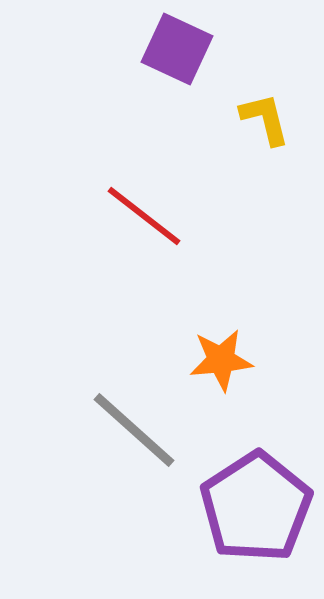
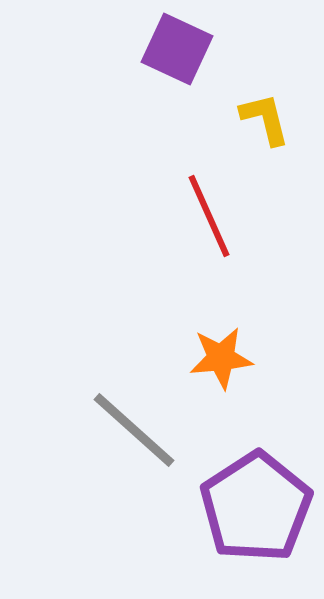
red line: moved 65 px right; rotated 28 degrees clockwise
orange star: moved 2 px up
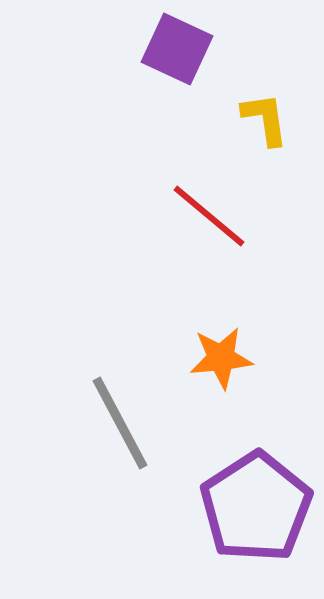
yellow L-shape: rotated 6 degrees clockwise
red line: rotated 26 degrees counterclockwise
gray line: moved 14 px left, 7 px up; rotated 20 degrees clockwise
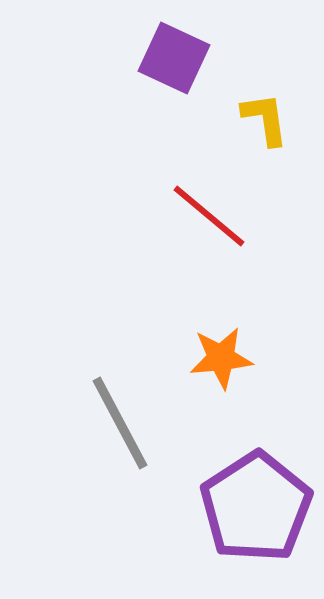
purple square: moved 3 px left, 9 px down
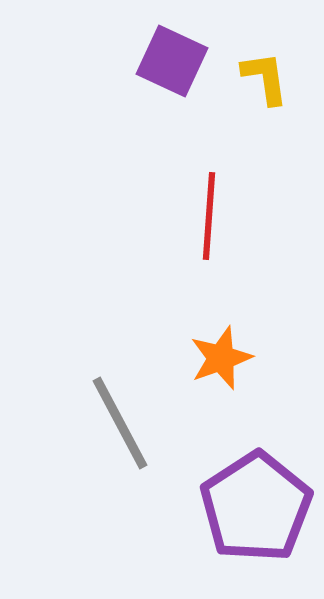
purple square: moved 2 px left, 3 px down
yellow L-shape: moved 41 px up
red line: rotated 54 degrees clockwise
orange star: rotated 14 degrees counterclockwise
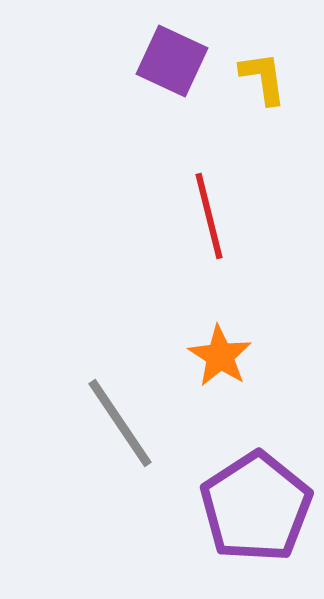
yellow L-shape: moved 2 px left
red line: rotated 18 degrees counterclockwise
orange star: moved 1 px left, 2 px up; rotated 20 degrees counterclockwise
gray line: rotated 6 degrees counterclockwise
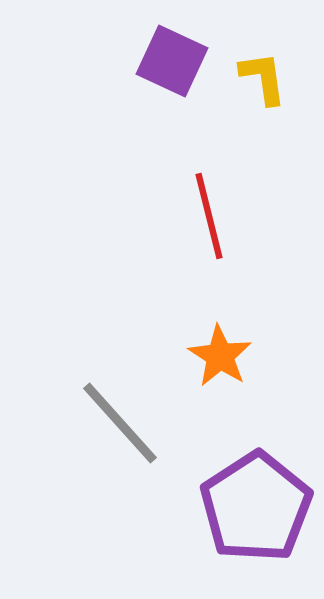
gray line: rotated 8 degrees counterclockwise
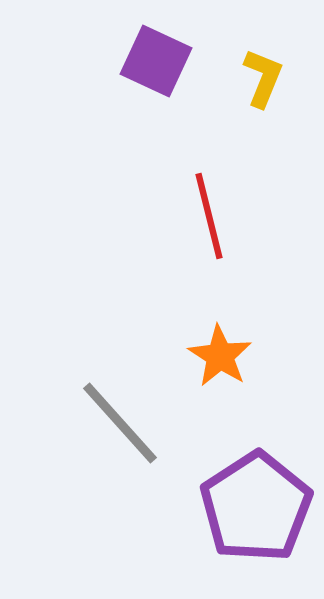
purple square: moved 16 px left
yellow L-shape: rotated 30 degrees clockwise
